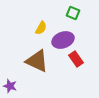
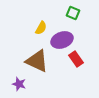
purple ellipse: moved 1 px left
purple star: moved 9 px right, 2 px up
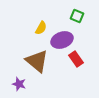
green square: moved 4 px right, 3 px down
brown triangle: rotated 15 degrees clockwise
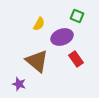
yellow semicircle: moved 2 px left, 4 px up
purple ellipse: moved 3 px up
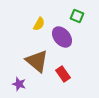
purple ellipse: rotated 70 degrees clockwise
red rectangle: moved 13 px left, 15 px down
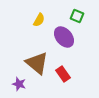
yellow semicircle: moved 4 px up
purple ellipse: moved 2 px right
brown triangle: moved 2 px down
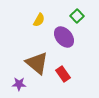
green square: rotated 24 degrees clockwise
purple star: rotated 16 degrees counterclockwise
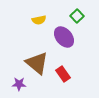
yellow semicircle: rotated 48 degrees clockwise
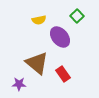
purple ellipse: moved 4 px left
